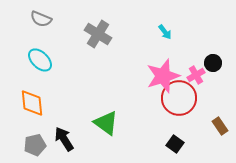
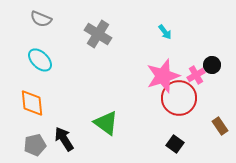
black circle: moved 1 px left, 2 px down
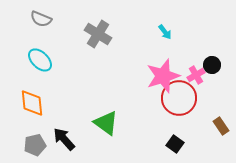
brown rectangle: moved 1 px right
black arrow: rotated 10 degrees counterclockwise
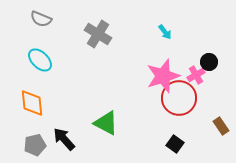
black circle: moved 3 px left, 3 px up
green triangle: rotated 8 degrees counterclockwise
